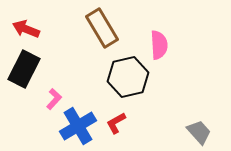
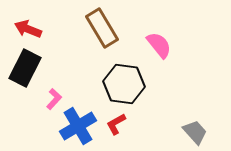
red arrow: moved 2 px right
pink semicircle: rotated 36 degrees counterclockwise
black rectangle: moved 1 px right, 1 px up
black hexagon: moved 4 px left, 7 px down; rotated 21 degrees clockwise
red L-shape: moved 1 px down
gray trapezoid: moved 4 px left
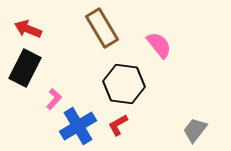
red L-shape: moved 2 px right, 1 px down
gray trapezoid: moved 2 px up; rotated 100 degrees counterclockwise
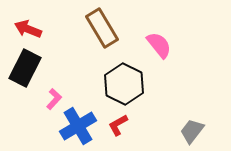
black hexagon: rotated 18 degrees clockwise
gray trapezoid: moved 3 px left, 1 px down
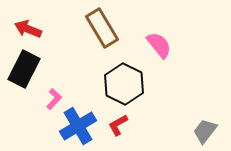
black rectangle: moved 1 px left, 1 px down
gray trapezoid: moved 13 px right
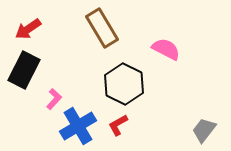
red arrow: rotated 56 degrees counterclockwise
pink semicircle: moved 7 px right, 4 px down; rotated 24 degrees counterclockwise
black rectangle: moved 1 px down
gray trapezoid: moved 1 px left, 1 px up
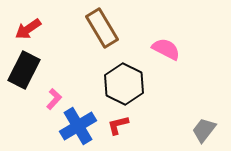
red L-shape: rotated 15 degrees clockwise
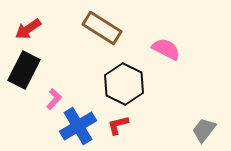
brown rectangle: rotated 27 degrees counterclockwise
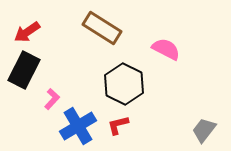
red arrow: moved 1 px left, 3 px down
pink L-shape: moved 2 px left
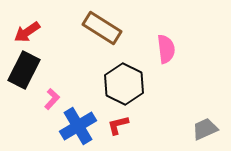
pink semicircle: rotated 56 degrees clockwise
gray trapezoid: moved 1 px right, 1 px up; rotated 28 degrees clockwise
